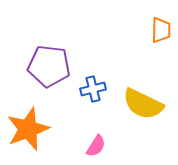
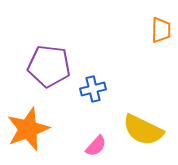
yellow semicircle: moved 26 px down
pink semicircle: rotated 10 degrees clockwise
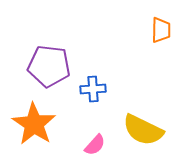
blue cross: rotated 10 degrees clockwise
orange star: moved 6 px right, 5 px up; rotated 18 degrees counterclockwise
pink semicircle: moved 1 px left, 1 px up
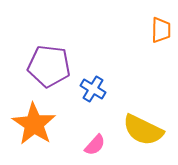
blue cross: rotated 35 degrees clockwise
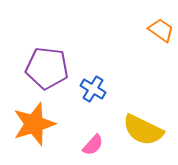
orange trapezoid: rotated 56 degrees counterclockwise
purple pentagon: moved 2 px left, 2 px down
orange star: rotated 21 degrees clockwise
pink semicircle: moved 2 px left
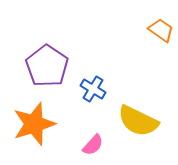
purple pentagon: moved 2 px up; rotated 27 degrees clockwise
yellow semicircle: moved 5 px left, 9 px up
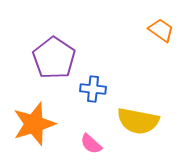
purple pentagon: moved 7 px right, 8 px up
blue cross: rotated 25 degrees counterclockwise
yellow semicircle: rotated 15 degrees counterclockwise
pink semicircle: moved 2 px left, 1 px up; rotated 90 degrees clockwise
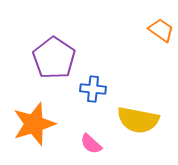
yellow semicircle: moved 1 px up
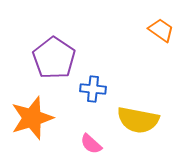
orange star: moved 2 px left, 6 px up
